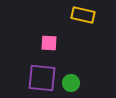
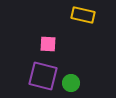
pink square: moved 1 px left, 1 px down
purple square: moved 1 px right, 2 px up; rotated 8 degrees clockwise
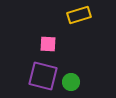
yellow rectangle: moved 4 px left; rotated 30 degrees counterclockwise
green circle: moved 1 px up
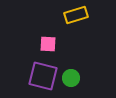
yellow rectangle: moved 3 px left
green circle: moved 4 px up
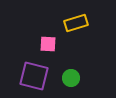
yellow rectangle: moved 8 px down
purple square: moved 9 px left
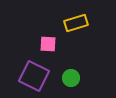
purple square: rotated 12 degrees clockwise
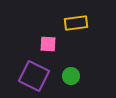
yellow rectangle: rotated 10 degrees clockwise
green circle: moved 2 px up
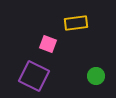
pink square: rotated 18 degrees clockwise
green circle: moved 25 px right
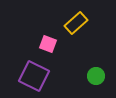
yellow rectangle: rotated 35 degrees counterclockwise
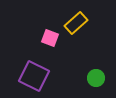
pink square: moved 2 px right, 6 px up
green circle: moved 2 px down
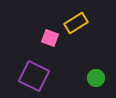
yellow rectangle: rotated 10 degrees clockwise
